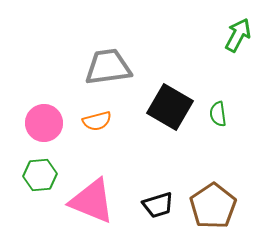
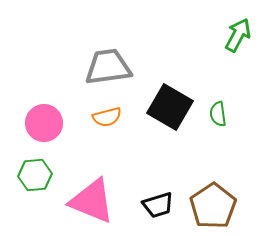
orange semicircle: moved 10 px right, 4 px up
green hexagon: moved 5 px left
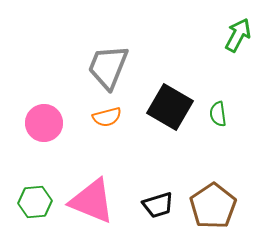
gray trapezoid: rotated 60 degrees counterclockwise
green hexagon: moved 27 px down
